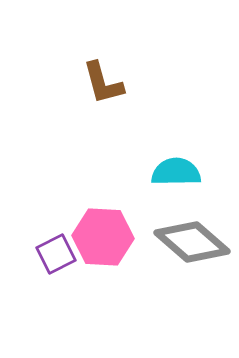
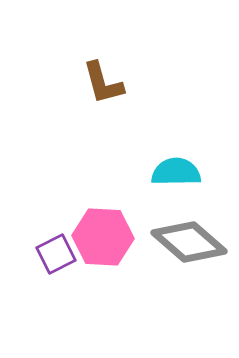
gray diamond: moved 3 px left
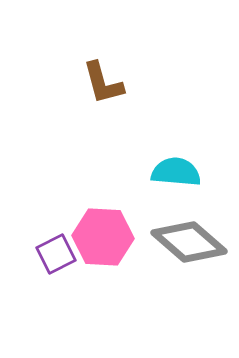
cyan semicircle: rotated 6 degrees clockwise
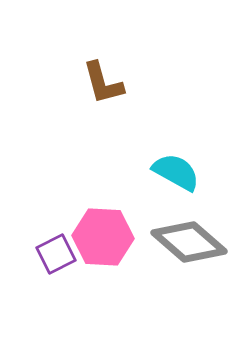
cyan semicircle: rotated 24 degrees clockwise
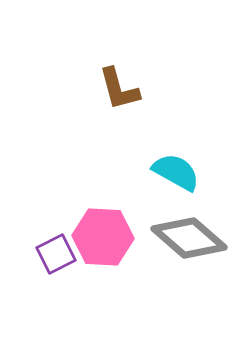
brown L-shape: moved 16 px right, 6 px down
gray diamond: moved 4 px up
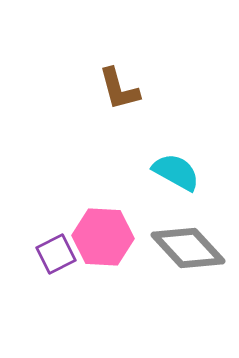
gray diamond: moved 1 px left, 10 px down; rotated 6 degrees clockwise
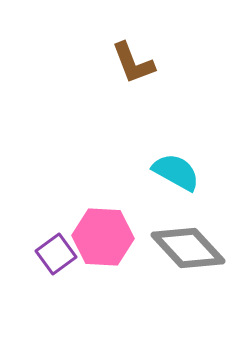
brown L-shape: moved 14 px right, 26 px up; rotated 6 degrees counterclockwise
purple square: rotated 9 degrees counterclockwise
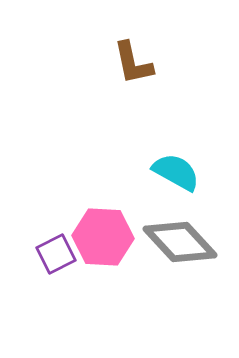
brown L-shape: rotated 9 degrees clockwise
gray diamond: moved 8 px left, 6 px up
purple square: rotated 9 degrees clockwise
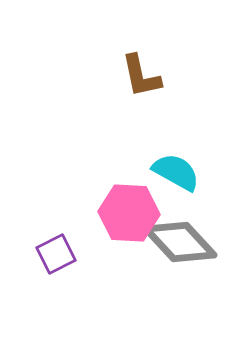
brown L-shape: moved 8 px right, 13 px down
pink hexagon: moved 26 px right, 24 px up
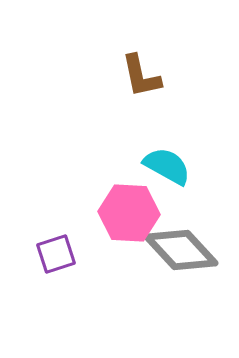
cyan semicircle: moved 9 px left, 6 px up
gray diamond: moved 1 px right, 8 px down
purple square: rotated 9 degrees clockwise
